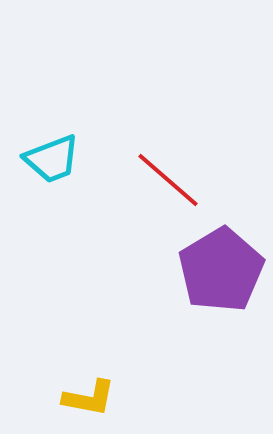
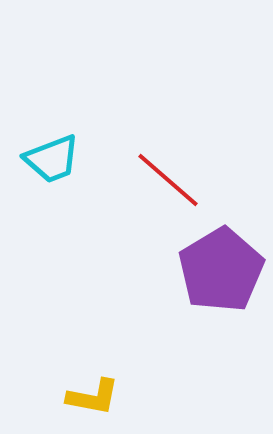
yellow L-shape: moved 4 px right, 1 px up
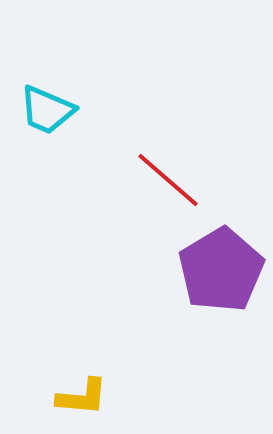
cyan trapezoid: moved 5 px left, 49 px up; rotated 44 degrees clockwise
yellow L-shape: moved 11 px left; rotated 6 degrees counterclockwise
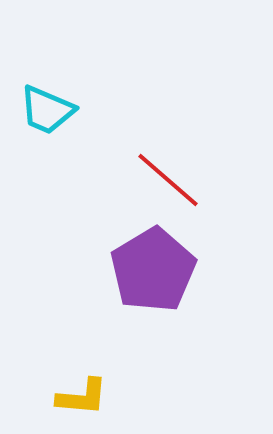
purple pentagon: moved 68 px left
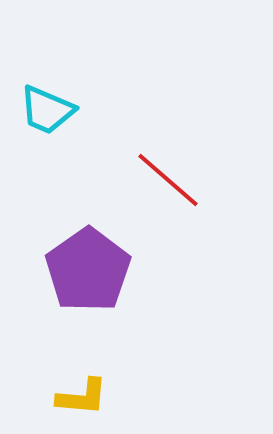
purple pentagon: moved 65 px left; rotated 4 degrees counterclockwise
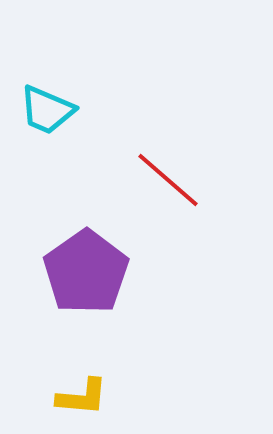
purple pentagon: moved 2 px left, 2 px down
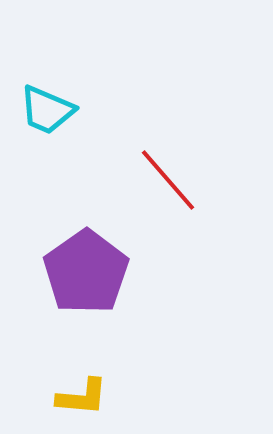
red line: rotated 8 degrees clockwise
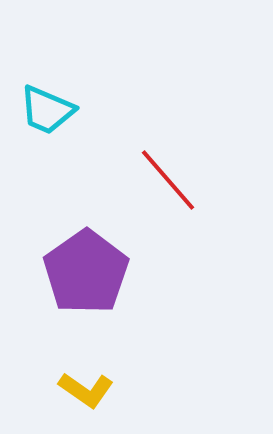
yellow L-shape: moved 4 px right, 7 px up; rotated 30 degrees clockwise
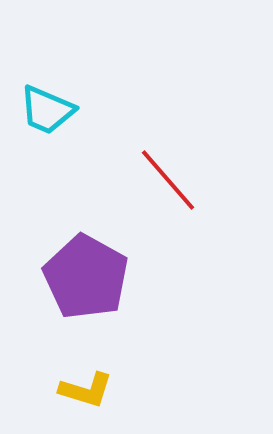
purple pentagon: moved 5 px down; rotated 8 degrees counterclockwise
yellow L-shape: rotated 18 degrees counterclockwise
